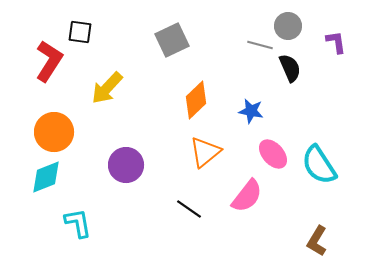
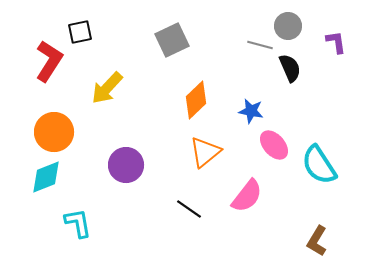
black square: rotated 20 degrees counterclockwise
pink ellipse: moved 1 px right, 9 px up
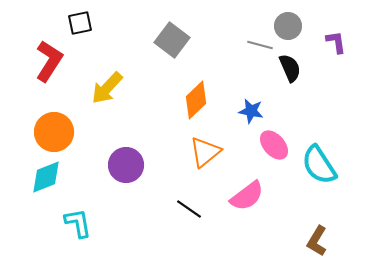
black square: moved 9 px up
gray square: rotated 28 degrees counterclockwise
pink semicircle: rotated 15 degrees clockwise
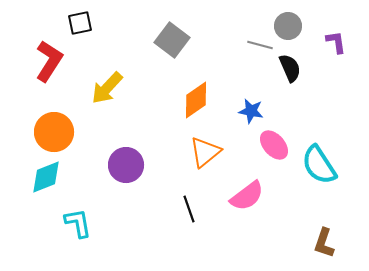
orange diamond: rotated 9 degrees clockwise
black line: rotated 36 degrees clockwise
brown L-shape: moved 7 px right, 2 px down; rotated 12 degrees counterclockwise
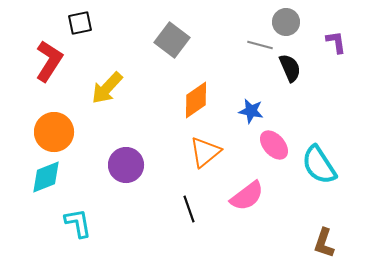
gray circle: moved 2 px left, 4 px up
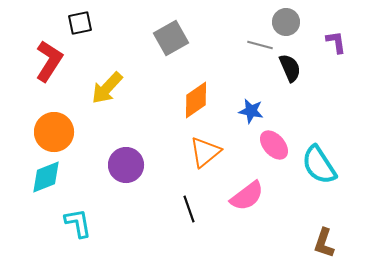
gray square: moved 1 px left, 2 px up; rotated 24 degrees clockwise
